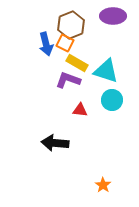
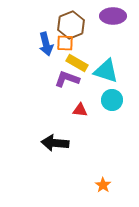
orange square: rotated 24 degrees counterclockwise
purple L-shape: moved 1 px left, 1 px up
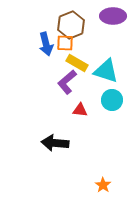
purple L-shape: moved 3 px down; rotated 60 degrees counterclockwise
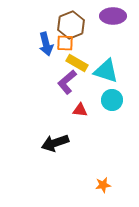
black arrow: rotated 24 degrees counterclockwise
orange star: rotated 28 degrees clockwise
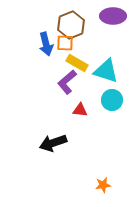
black arrow: moved 2 px left
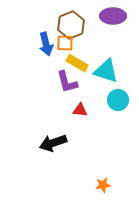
purple L-shape: rotated 65 degrees counterclockwise
cyan circle: moved 6 px right
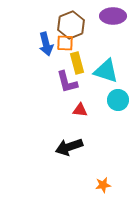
yellow rectangle: rotated 45 degrees clockwise
black arrow: moved 16 px right, 4 px down
